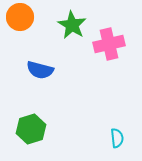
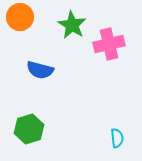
green hexagon: moved 2 px left
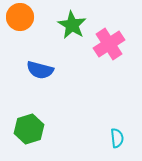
pink cross: rotated 20 degrees counterclockwise
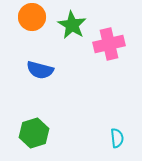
orange circle: moved 12 px right
pink cross: rotated 20 degrees clockwise
green hexagon: moved 5 px right, 4 px down
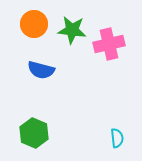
orange circle: moved 2 px right, 7 px down
green star: moved 5 px down; rotated 24 degrees counterclockwise
blue semicircle: moved 1 px right
green hexagon: rotated 20 degrees counterclockwise
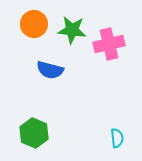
blue semicircle: moved 9 px right
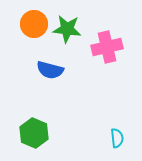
green star: moved 5 px left, 1 px up
pink cross: moved 2 px left, 3 px down
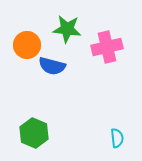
orange circle: moved 7 px left, 21 px down
blue semicircle: moved 2 px right, 4 px up
